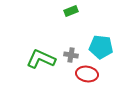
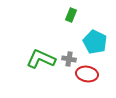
green rectangle: moved 4 px down; rotated 48 degrees counterclockwise
cyan pentagon: moved 6 px left, 5 px up; rotated 20 degrees clockwise
gray cross: moved 2 px left, 4 px down
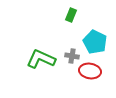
gray cross: moved 3 px right, 3 px up
red ellipse: moved 3 px right, 3 px up
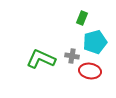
green rectangle: moved 11 px right, 3 px down
cyan pentagon: rotated 30 degrees clockwise
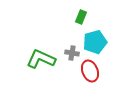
green rectangle: moved 1 px left, 1 px up
gray cross: moved 3 px up
red ellipse: rotated 60 degrees clockwise
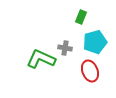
gray cross: moved 7 px left, 5 px up
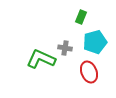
red ellipse: moved 1 px left, 1 px down
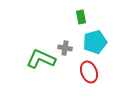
green rectangle: rotated 32 degrees counterclockwise
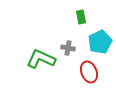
cyan pentagon: moved 5 px right; rotated 10 degrees counterclockwise
gray cross: moved 3 px right
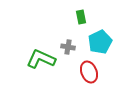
gray cross: moved 1 px up
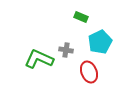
green rectangle: rotated 56 degrees counterclockwise
gray cross: moved 2 px left, 3 px down
green L-shape: moved 2 px left
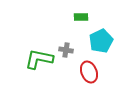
green rectangle: rotated 24 degrees counterclockwise
cyan pentagon: moved 1 px right, 1 px up
green L-shape: rotated 12 degrees counterclockwise
